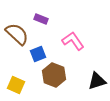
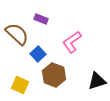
pink L-shape: moved 1 px left, 1 px down; rotated 90 degrees counterclockwise
blue square: rotated 21 degrees counterclockwise
yellow square: moved 4 px right
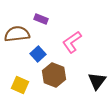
brown semicircle: rotated 50 degrees counterclockwise
black triangle: rotated 36 degrees counterclockwise
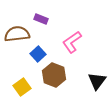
yellow square: moved 2 px right, 2 px down; rotated 30 degrees clockwise
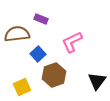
pink L-shape: rotated 10 degrees clockwise
brown hexagon: rotated 20 degrees clockwise
yellow square: rotated 12 degrees clockwise
